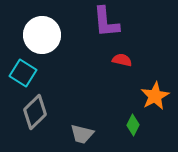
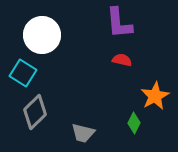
purple L-shape: moved 13 px right, 1 px down
green diamond: moved 1 px right, 2 px up
gray trapezoid: moved 1 px right, 1 px up
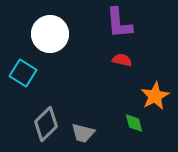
white circle: moved 8 px right, 1 px up
gray diamond: moved 11 px right, 12 px down
green diamond: rotated 40 degrees counterclockwise
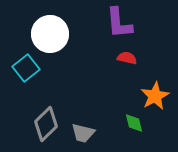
red semicircle: moved 5 px right, 2 px up
cyan square: moved 3 px right, 5 px up; rotated 20 degrees clockwise
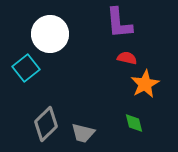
orange star: moved 10 px left, 12 px up
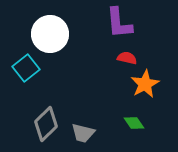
green diamond: rotated 20 degrees counterclockwise
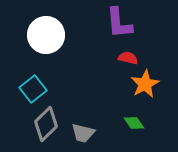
white circle: moved 4 px left, 1 px down
red semicircle: moved 1 px right
cyan square: moved 7 px right, 21 px down
